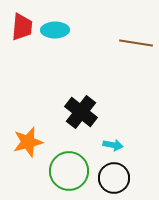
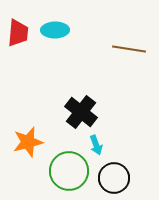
red trapezoid: moved 4 px left, 6 px down
brown line: moved 7 px left, 6 px down
cyan arrow: moved 17 px left; rotated 60 degrees clockwise
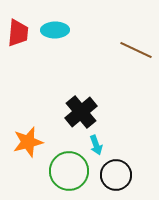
brown line: moved 7 px right, 1 px down; rotated 16 degrees clockwise
black cross: rotated 12 degrees clockwise
black circle: moved 2 px right, 3 px up
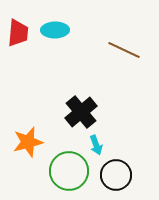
brown line: moved 12 px left
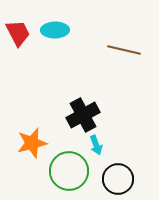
red trapezoid: rotated 32 degrees counterclockwise
brown line: rotated 12 degrees counterclockwise
black cross: moved 2 px right, 3 px down; rotated 12 degrees clockwise
orange star: moved 4 px right, 1 px down
black circle: moved 2 px right, 4 px down
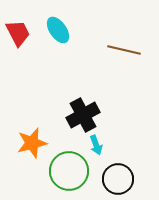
cyan ellipse: moved 3 px right; rotated 56 degrees clockwise
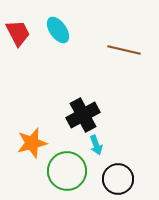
green circle: moved 2 px left
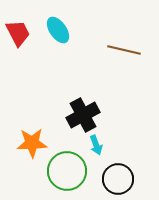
orange star: rotated 12 degrees clockwise
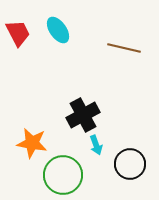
brown line: moved 2 px up
orange star: rotated 12 degrees clockwise
green circle: moved 4 px left, 4 px down
black circle: moved 12 px right, 15 px up
